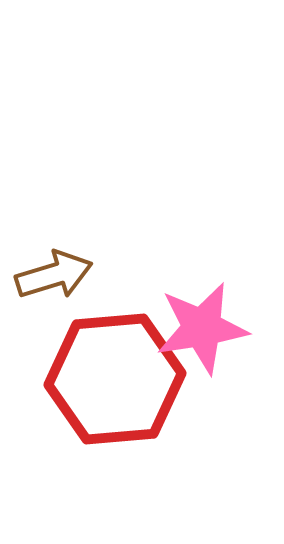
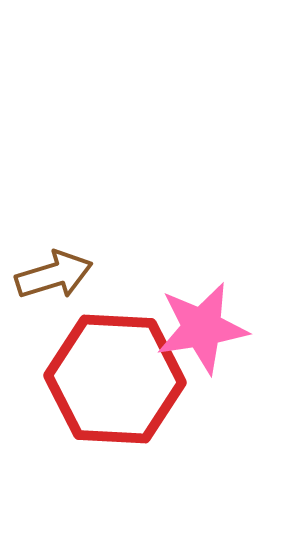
red hexagon: rotated 8 degrees clockwise
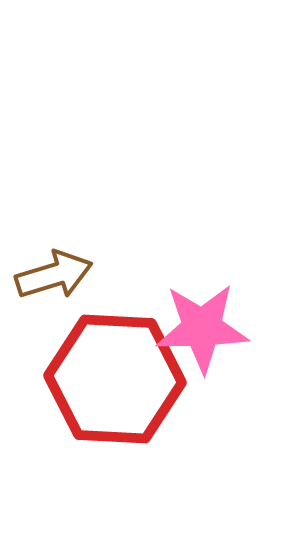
pink star: rotated 8 degrees clockwise
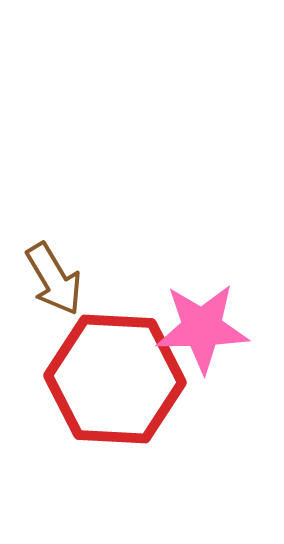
brown arrow: moved 4 px down; rotated 76 degrees clockwise
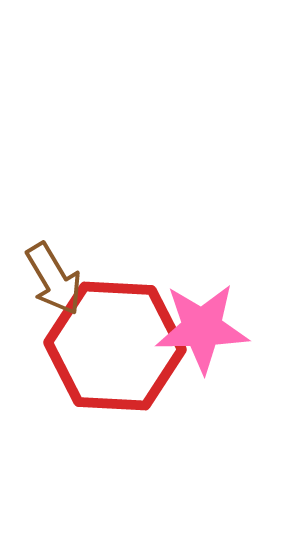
red hexagon: moved 33 px up
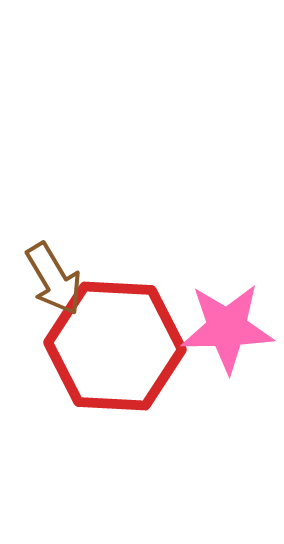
pink star: moved 25 px right
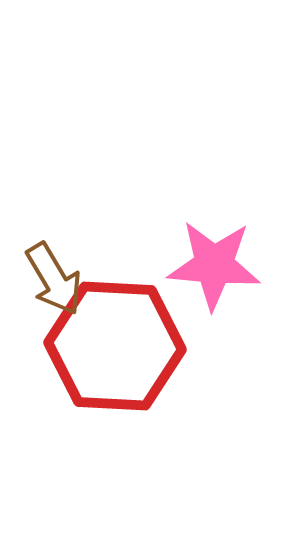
pink star: moved 13 px left, 63 px up; rotated 6 degrees clockwise
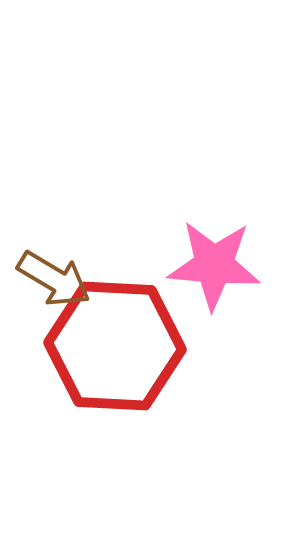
brown arrow: rotated 28 degrees counterclockwise
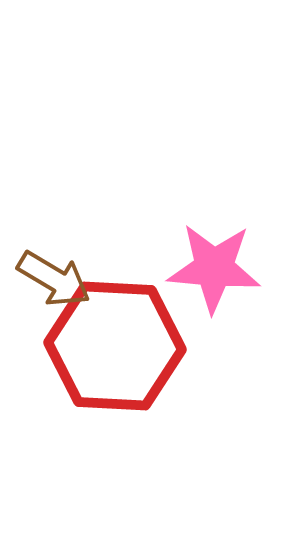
pink star: moved 3 px down
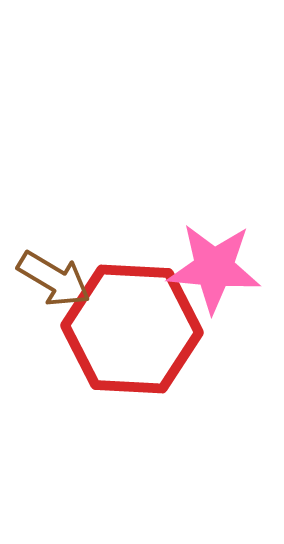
red hexagon: moved 17 px right, 17 px up
